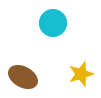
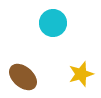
brown ellipse: rotated 12 degrees clockwise
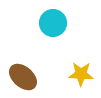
yellow star: rotated 20 degrees clockwise
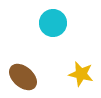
yellow star: rotated 10 degrees clockwise
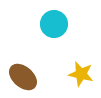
cyan circle: moved 1 px right, 1 px down
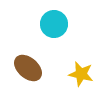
brown ellipse: moved 5 px right, 9 px up
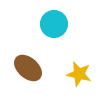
yellow star: moved 2 px left
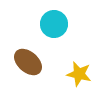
brown ellipse: moved 6 px up
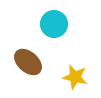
yellow star: moved 4 px left, 3 px down
